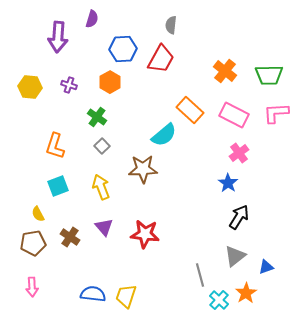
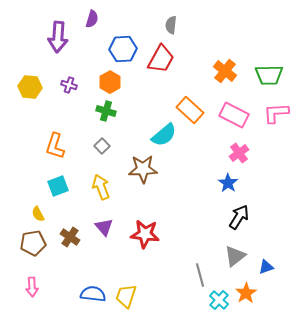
green cross: moved 9 px right, 6 px up; rotated 18 degrees counterclockwise
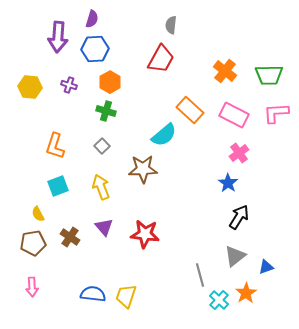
blue hexagon: moved 28 px left
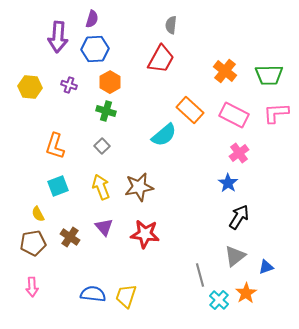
brown star: moved 4 px left, 18 px down; rotated 8 degrees counterclockwise
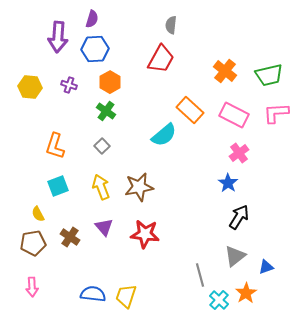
green trapezoid: rotated 12 degrees counterclockwise
green cross: rotated 18 degrees clockwise
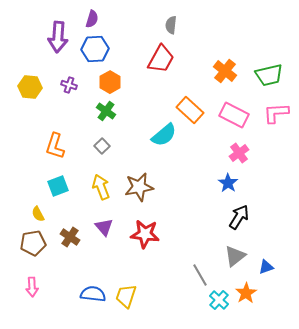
gray line: rotated 15 degrees counterclockwise
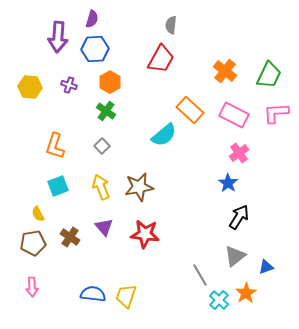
green trapezoid: rotated 52 degrees counterclockwise
